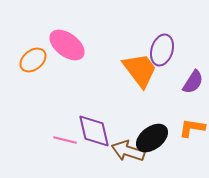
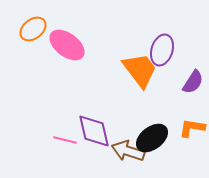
orange ellipse: moved 31 px up
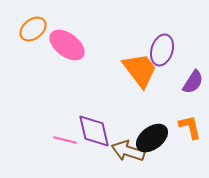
orange L-shape: moved 2 px left, 1 px up; rotated 68 degrees clockwise
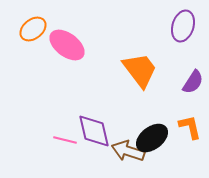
purple ellipse: moved 21 px right, 24 px up
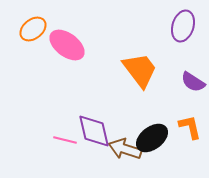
purple semicircle: rotated 90 degrees clockwise
brown arrow: moved 3 px left, 2 px up
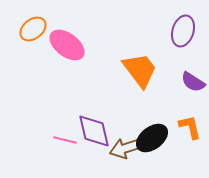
purple ellipse: moved 5 px down
brown arrow: moved 1 px right, 1 px up; rotated 36 degrees counterclockwise
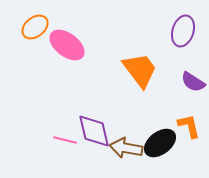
orange ellipse: moved 2 px right, 2 px up
orange L-shape: moved 1 px left, 1 px up
black ellipse: moved 8 px right, 5 px down
brown arrow: rotated 28 degrees clockwise
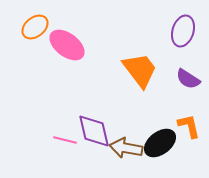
purple semicircle: moved 5 px left, 3 px up
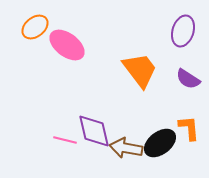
orange L-shape: moved 2 px down; rotated 8 degrees clockwise
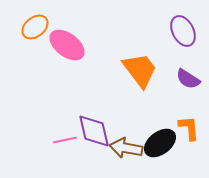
purple ellipse: rotated 44 degrees counterclockwise
pink line: rotated 25 degrees counterclockwise
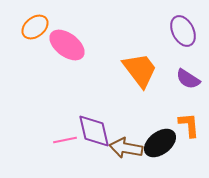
orange L-shape: moved 3 px up
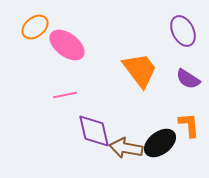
pink line: moved 45 px up
